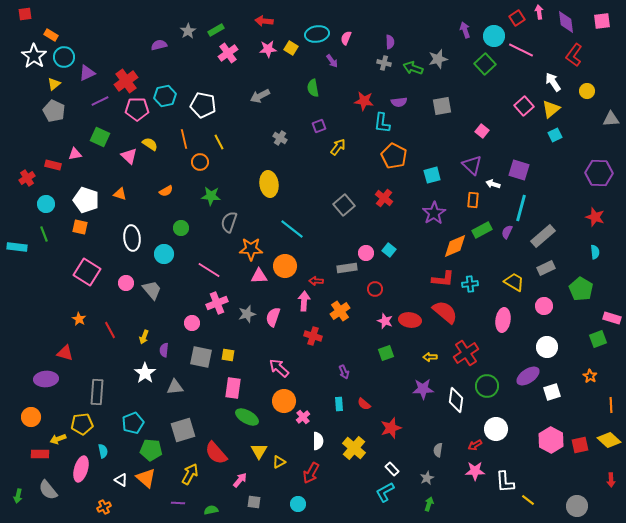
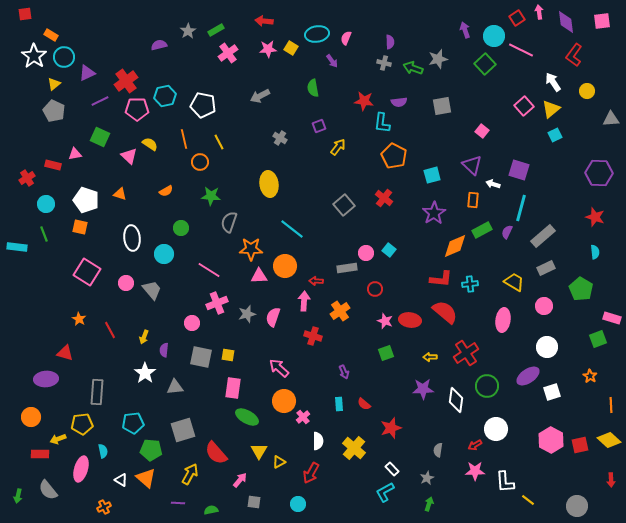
red L-shape at (443, 279): moved 2 px left
cyan pentagon at (133, 423): rotated 15 degrees clockwise
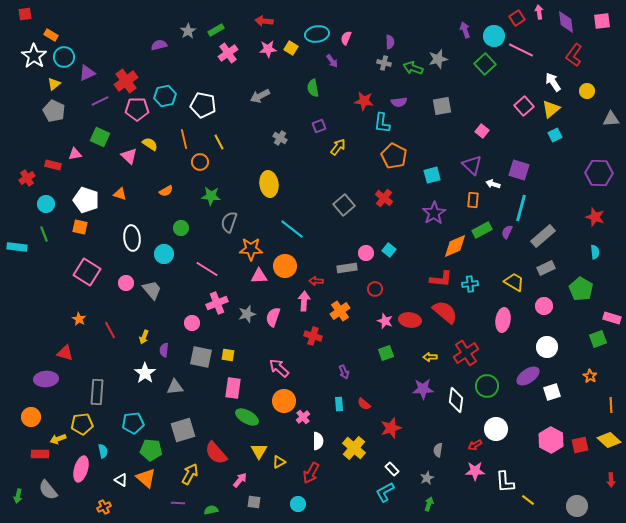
pink line at (209, 270): moved 2 px left, 1 px up
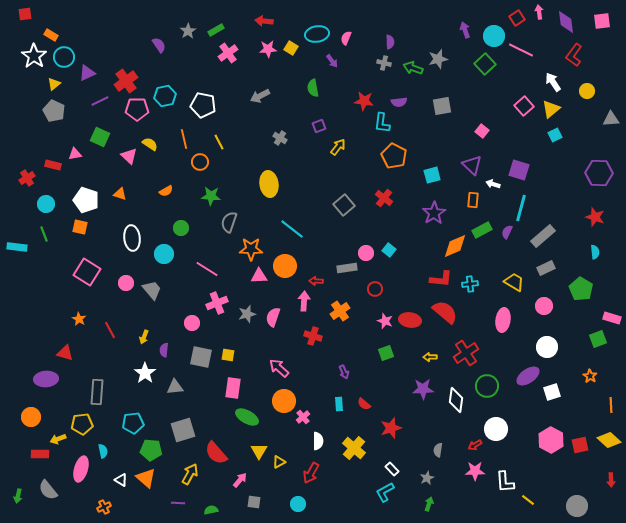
purple semicircle at (159, 45): rotated 70 degrees clockwise
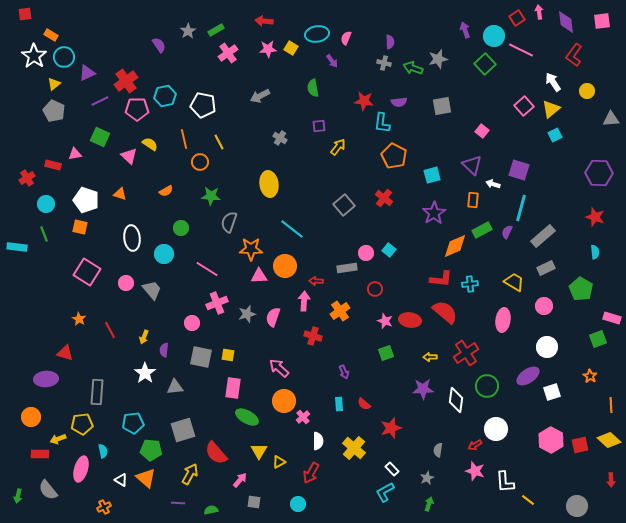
purple square at (319, 126): rotated 16 degrees clockwise
pink star at (475, 471): rotated 18 degrees clockwise
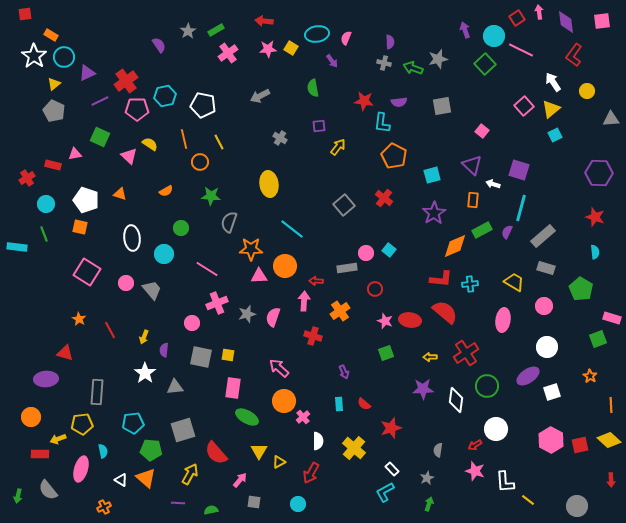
gray rectangle at (546, 268): rotated 42 degrees clockwise
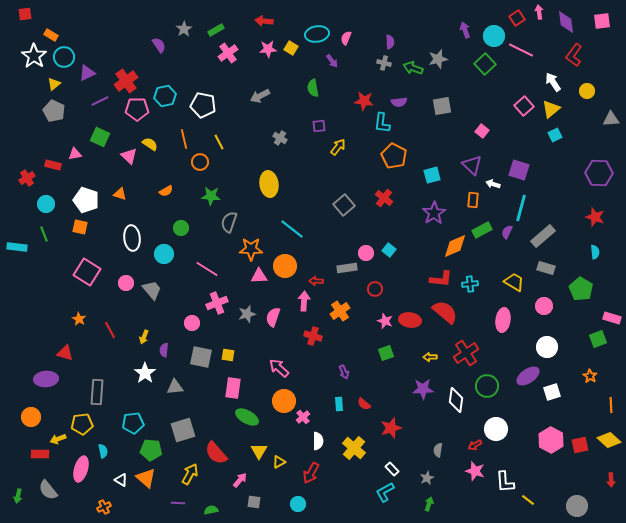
gray star at (188, 31): moved 4 px left, 2 px up
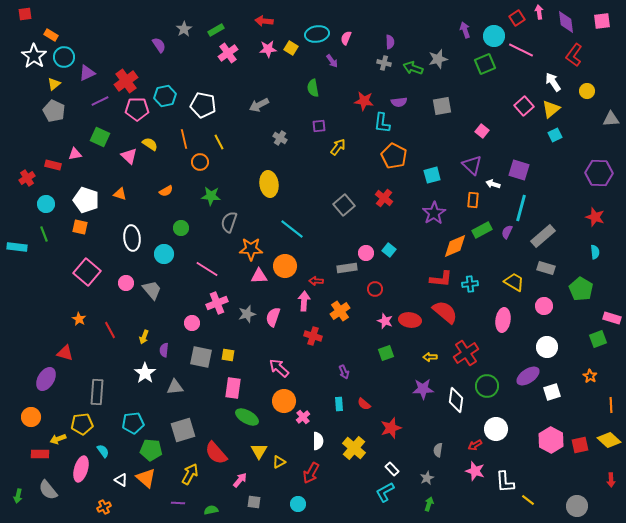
green square at (485, 64): rotated 20 degrees clockwise
gray arrow at (260, 96): moved 1 px left, 9 px down
pink square at (87, 272): rotated 8 degrees clockwise
purple ellipse at (46, 379): rotated 55 degrees counterclockwise
cyan semicircle at (103, 451): rotated 24 degrees counterclockwise
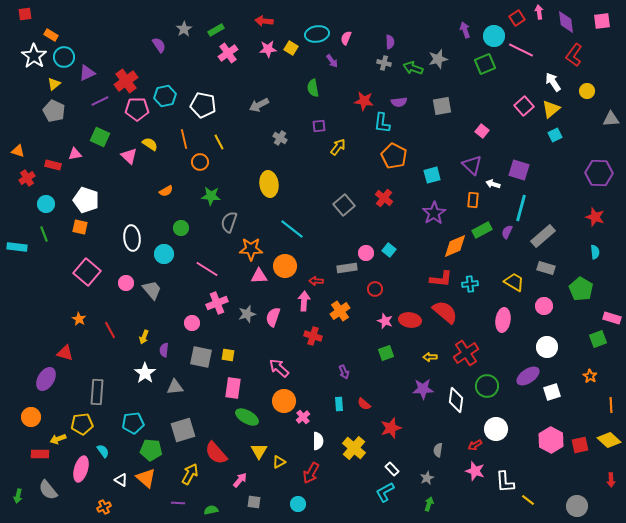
orange triangle at (120, 194): moved 102 px left, 43 px up
